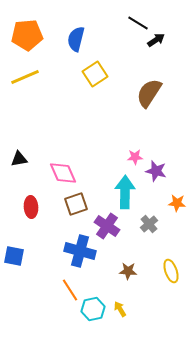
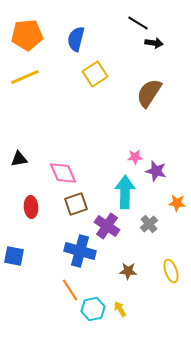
black arrow: moved 2 px left, 3 px down; rotated 42 degrees clockwise
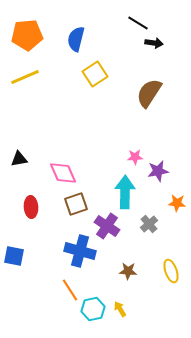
purple star: moved 2 px right; rotated 25 degrees counterclockwise
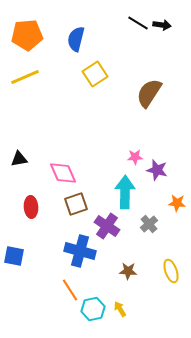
black arrow: moved 8 px right, 18 px up
purple star: moved 1 px left, 1 px up; rotated 25 degrees clockwise
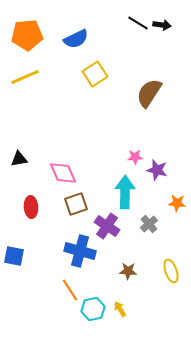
blue semicircle: rotated 130 degrees counterclockwise
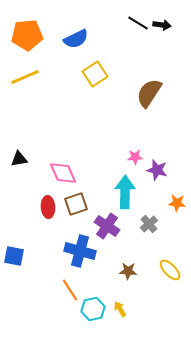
red ellipse: moved 17 px right
yellow ellipse: moved 1 px left, 1 px up; rotated 25 degrees counterclockwise
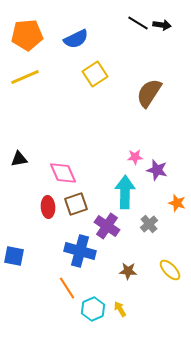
orange star: rotated 12 degrees clockwise
orange line: moved 3 px left, 2 px up
cyan hexagon: rotated 10 degrees counterclockwise
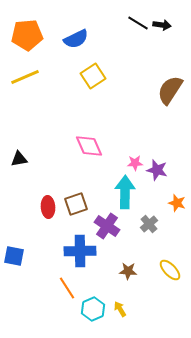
yellow square: moved 2 px left, 2 px down
brown semicircle: moved 21 px right, 3 px up
pink star: moved 6 px down
pink diamond: moved 26 px right, 27 px up
blue cross: rotated 16 degrees counterclockwise
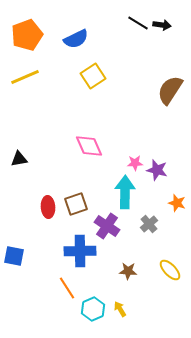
orange pentagon: rotated 16 degrees counterclockwise
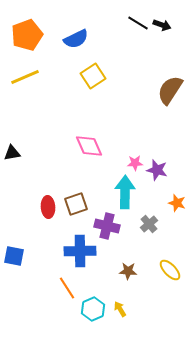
black arrow: rotated 12 degrees clockwise
black triangle: moved 7 px left, 6 px up
purple cross: rotated 20 degrees counterclockwise
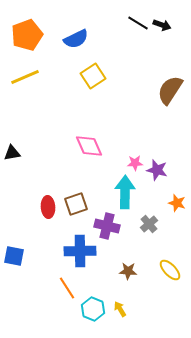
cyan hexagon: rotated 15 degrees counterclockwise
